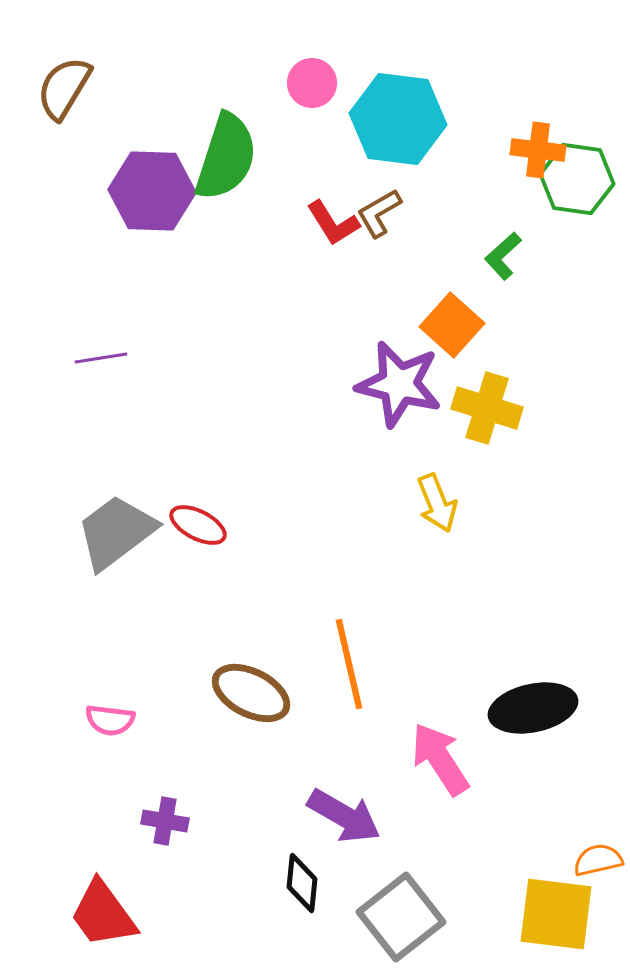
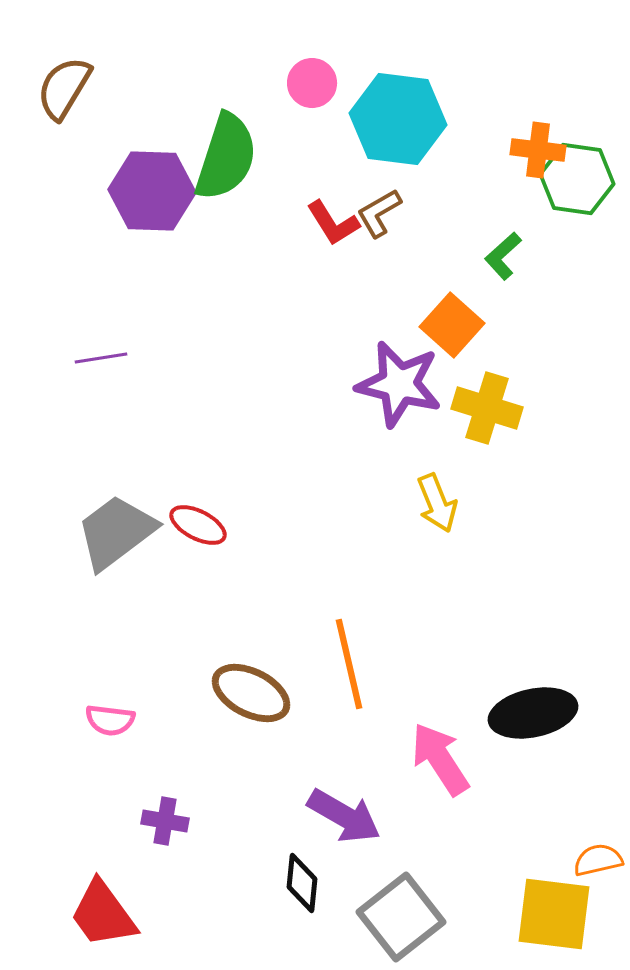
black ellipse: moved 5 px down
yellow square: moved 2 px left
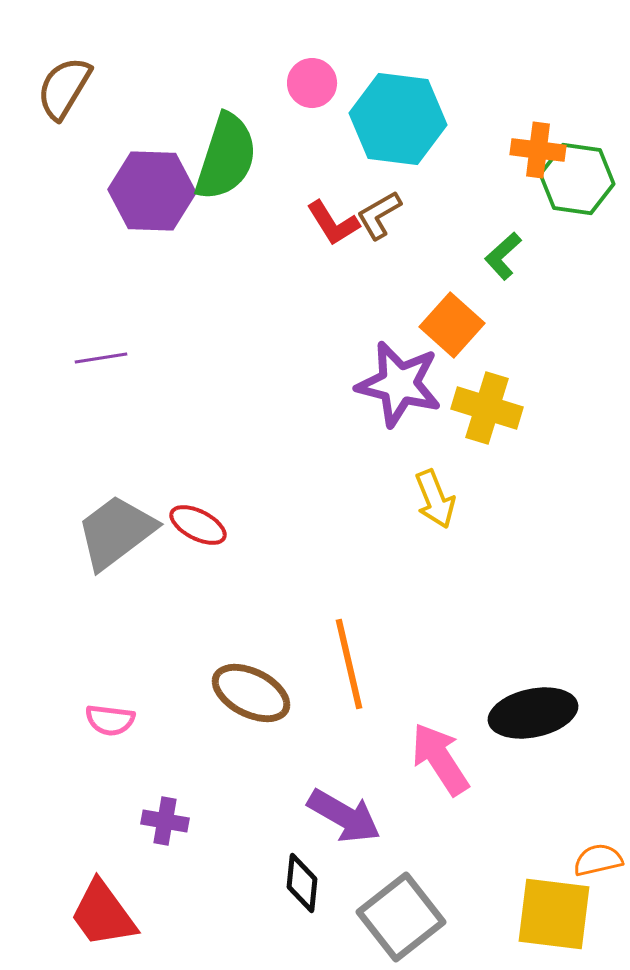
brown L-shape: moved 2 px down
yellow arrow: moved 2 px left, 4 px up
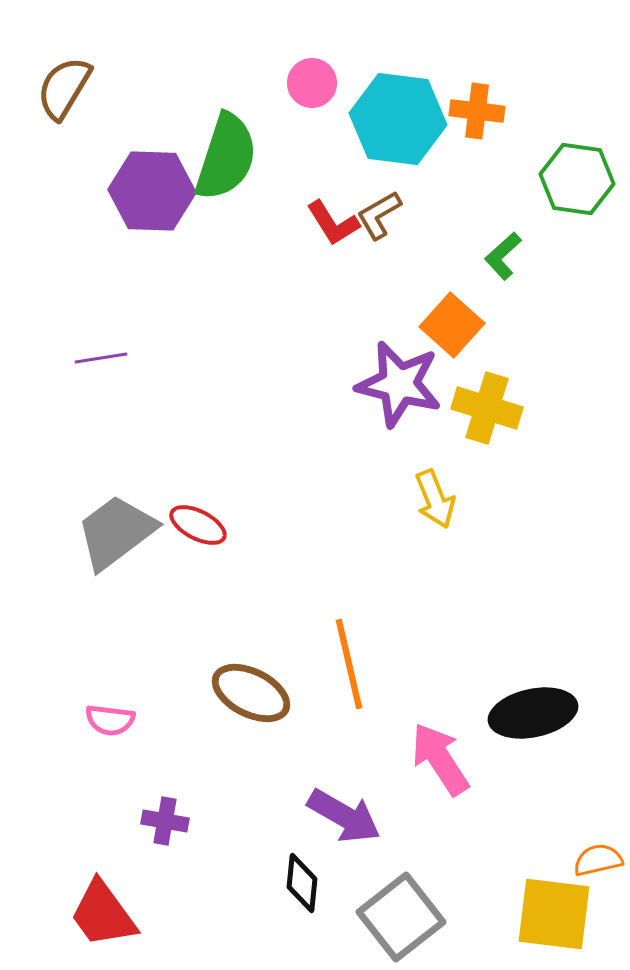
orange cross: moved 61 px left, 39 px up
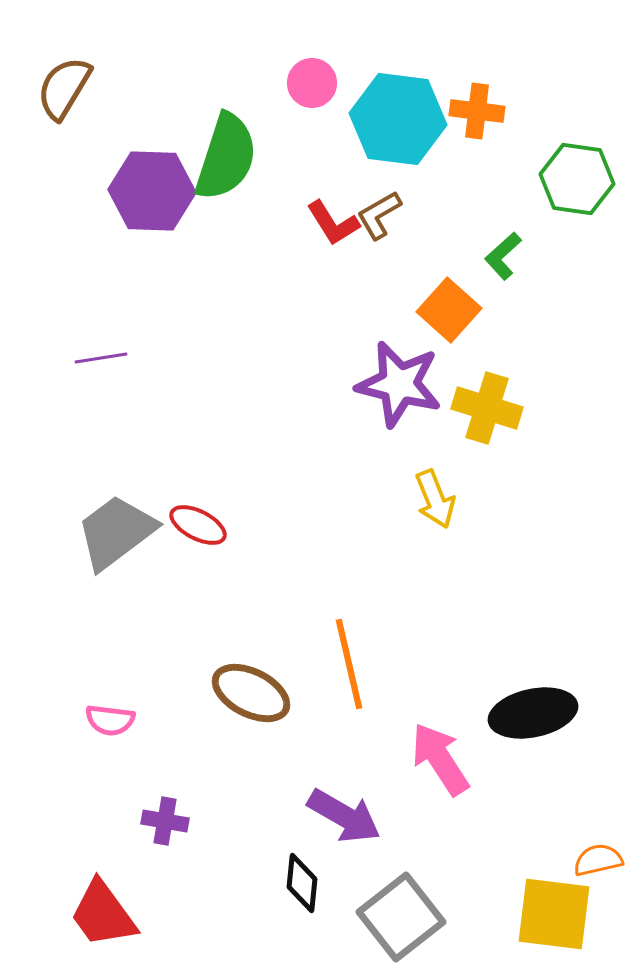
orange square: moved 3 px left, 15 px up
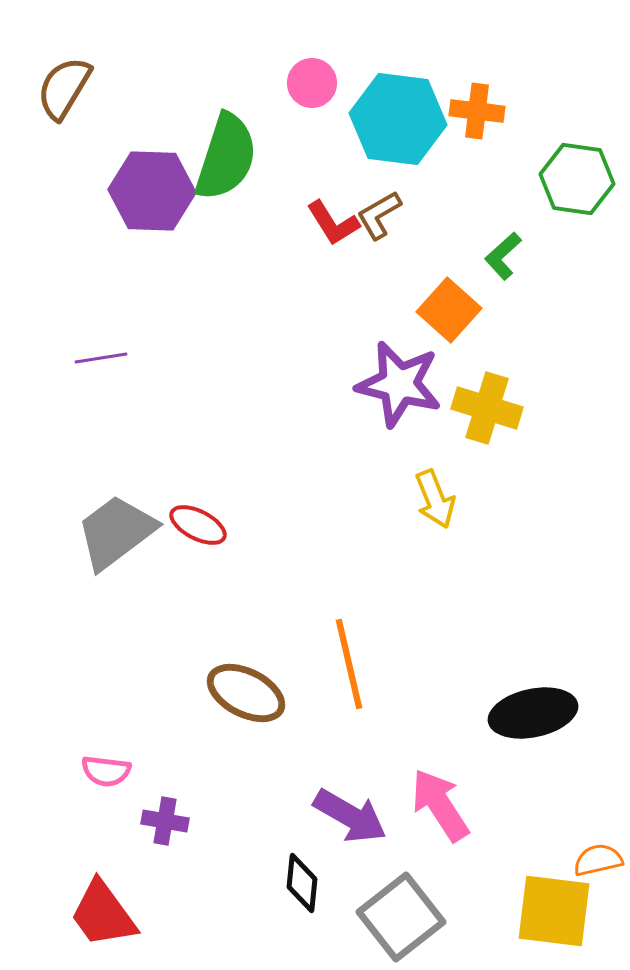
brown ellipse: moved 5 px left
pink semicircle: moved 4 px left, 51 px down
pink arrow: moved 46 px down
purple arrow: moved 6 px right
yellow square: moved 3 px up
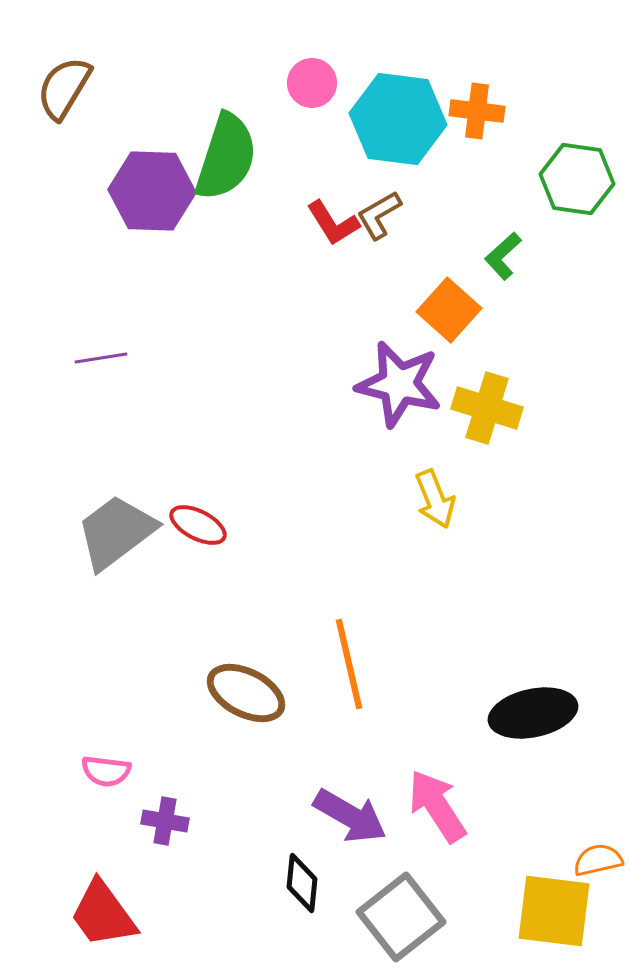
pink arrow: moved 3 px left, 1 px down
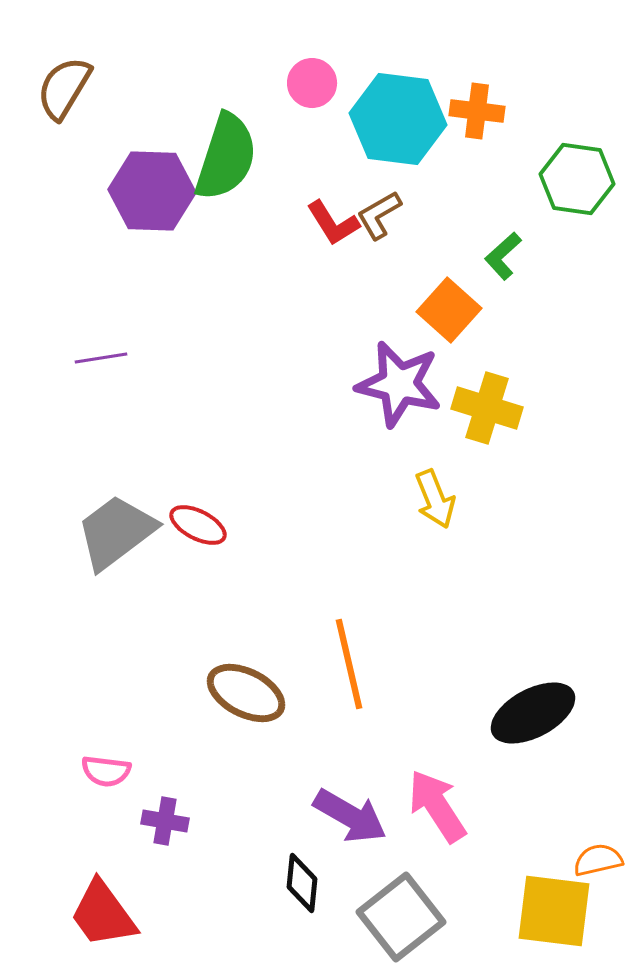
black ellipse: rotated 16 degrees counterclockwise
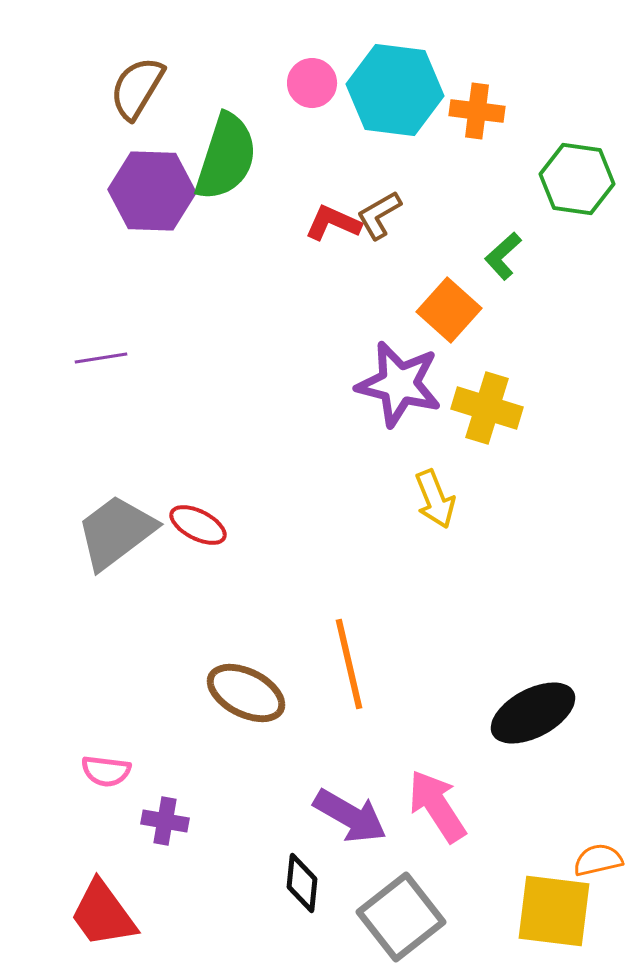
brown semicircle: moved 73 px right
cyan hexagon: moved 3 px left, 29 px up
red L-shape: rotated 146 degrees clockwise
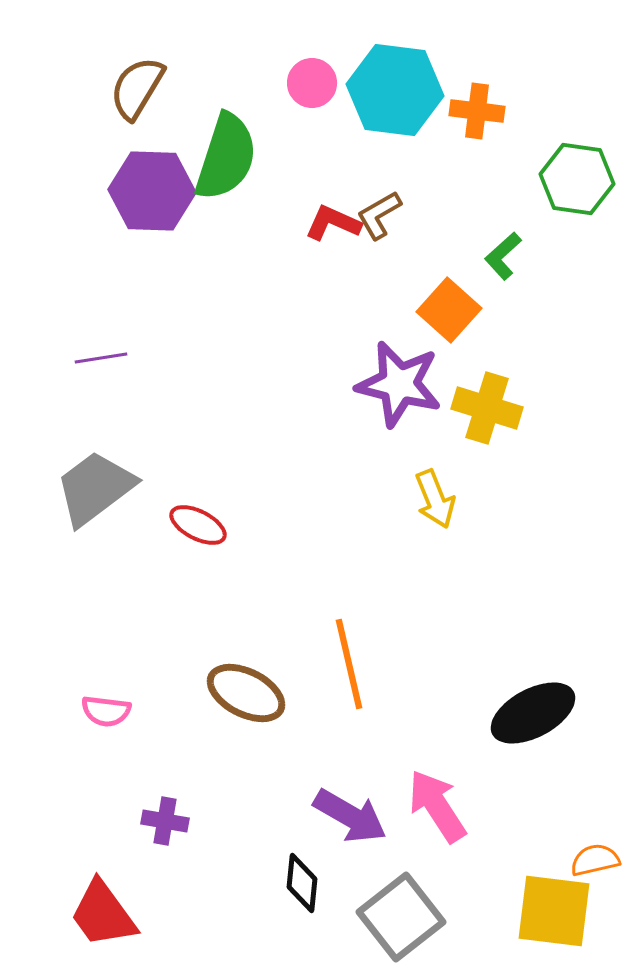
gray trapezoid: moved 21 px left, 44 px up
pink semicircle: moved 60 px up
orange semicircle: moved 3 px left
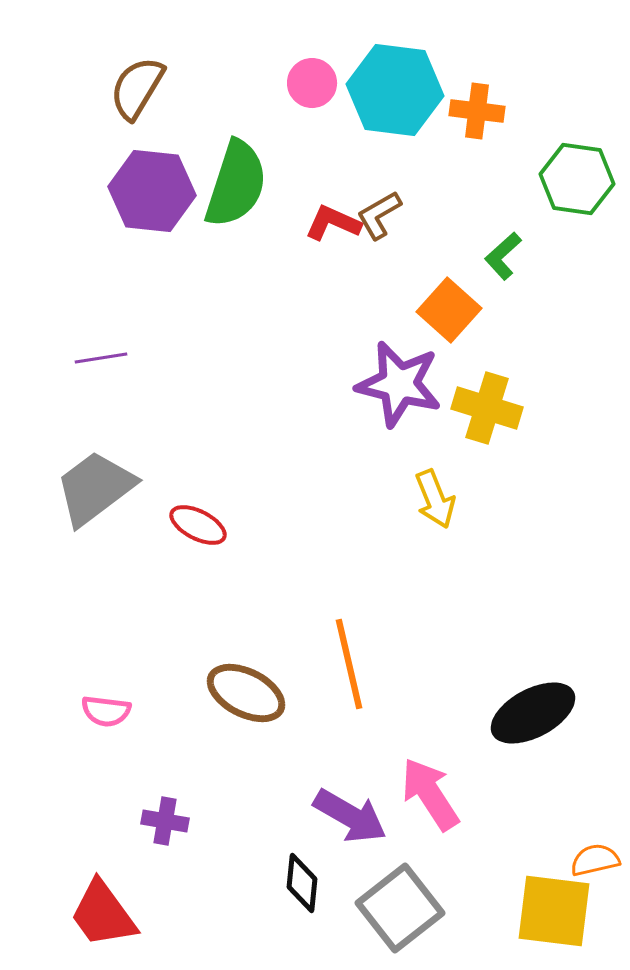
green semicircle: moved 10 px right, 27 px down
purple hexagon: rotated 4 degrees clockwise
pink arrow: moved 7 px left, 12 px up
gray square: moved 1 px left, 9 px up
